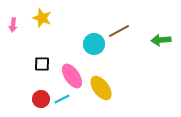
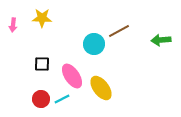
yellow star: rotated 18 degrees counterclockwise
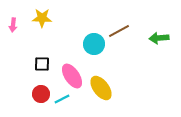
green arrow: moved 2 px left, 2 px up
red circle: moved 5 px up
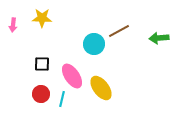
cyan line: rotated 49 degrees counterclockwise
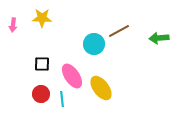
cyan line: rotated 21 degrees counterclockwise
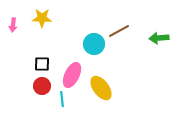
pink ellipse: moved 1 px up; rotated 60 degrees clockwise
red circle: moved 1 px right, 8 px up
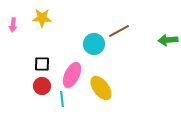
green arrow: moved 9 px right, 2 px down
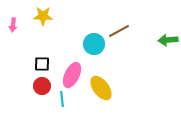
yellow star: moved 1 px right, 2 px up
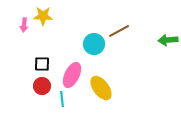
pink arrow: moved 11 px right
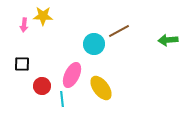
black square: moved 20 px left
